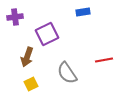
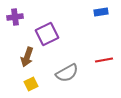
blue rectangle: moved 18 px right
gray semicircle: rotated 85 degrees counterclockwise
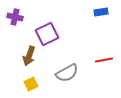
purple cross: rotated 21 degrees clockwise
brown arrow: moved 2 px right, 1 px up
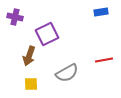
yellow square: rotated 24 degrees clockwise
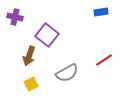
purple square: moved 1 px down; rotated 25 degrees counterclockwise
red line: rotated 24 degrees counterclockwise
yellow square: rotated 24 degrees counterclockwise
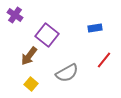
blue rectangle: moved 6 px left, 16 px down
purple cross: moved 2 px up; rotated 21 degrees clockwise
brown arrow: rotated 18 degrees clockwise
red line: rotated 18 degrees counterclockwise
yellow square: rotated 24 degrees counterclockwise
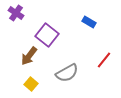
purple cross: moved 1 px right, 2 px up
blue rectangle: moved 6 px left, 6 px up; rotated 40 degrees clockwise
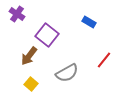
purple cross: moved 1 px right, 1 px down
